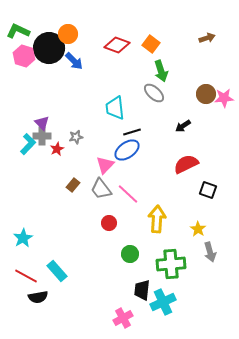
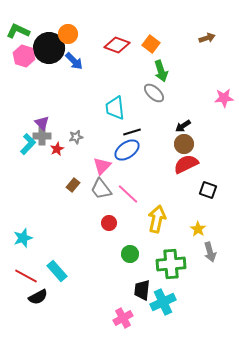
brown circle: moved 22 px left, 50 px down
pink triangle: moved 3 px left, 1 px down
yellow arrow: rotated 8 degrees clockwise
cyan star: rotated 12 degrees clockwise
black semicircle: rotated 18 degrees counterclockwise
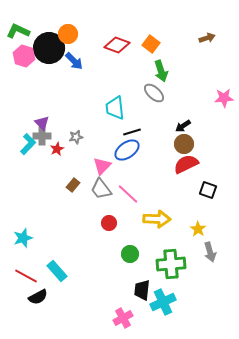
yellow arrow: rotated 80 degrees clockwise
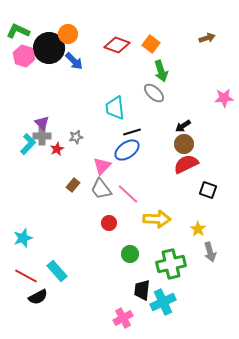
green cross: rotated 8 degrees counterclockwise
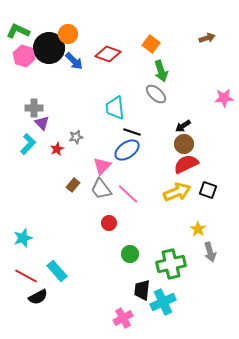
red diamond: moved 9 px left, 9 px down
gray ellipse: moved 2 px right, 1 px down
black line: rotated 36 degrees clockwise
gray cross: moved 8 px left, 28 px up
yellow arrow: moved 20 px right, 27 px up; rotated 24 degrees counterclockwise
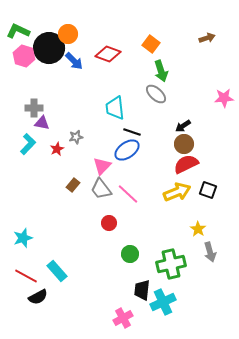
purple triangle: rotated 35 degrees counterclockwise
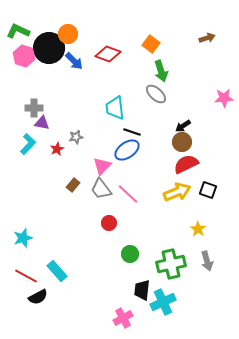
brown circle: moved 2 px left, 2 px up
gray arrow: moved 3 px left, 9 px down
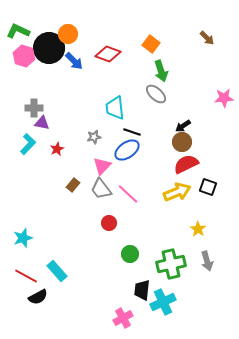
brown arrow: rotated 63 degrees clockwise
gray star: moved 18 px right
black square: moved 3 px up
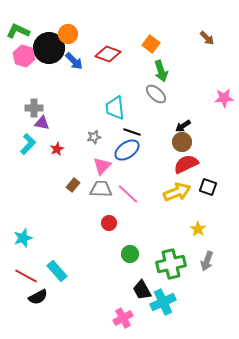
gray trapezoid: rotated 130 degrees clockwise
gray arrow: rotated 36 degrees clockwise
black trapezoid: rotated 35 degrees counterclockwise
